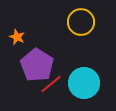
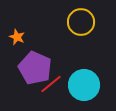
purple pentagon: moved 2 px left, 3 px down; rotated 8 degrees counterclockwise
cyan circle: moved 2 px down
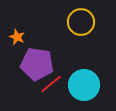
purple pentagon: moved 2 px right, 4 px up; rotated 16 degrees counterclockwise
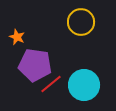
purple pentagon: moved 2 px left, 1 px down
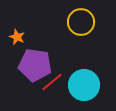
red line: moved 1 px right, 2 px up
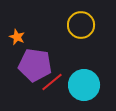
yellow circle: moved 3 px down
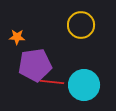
orange star: rotated 21 degrees counterclockwise
purple pentagon: rotated 16 degrees counterclockwise
red line: rotated 45 degrees clockwise
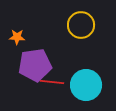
cyan circle: moved 2 px right
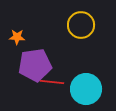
cyan circle: moved 4 px down
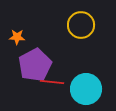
purple pentagon: rotated 20 degrees counterclockwise
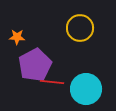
yellow circle: moved 1 px left, 3 px down
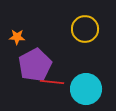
yellow circle: moved 5 px right, 1 px down
